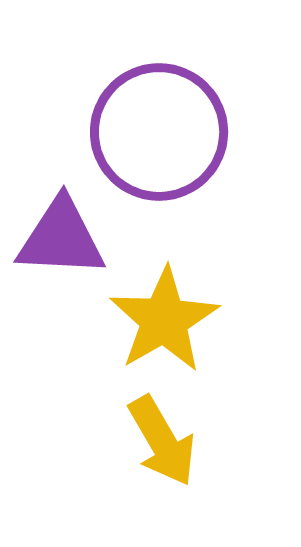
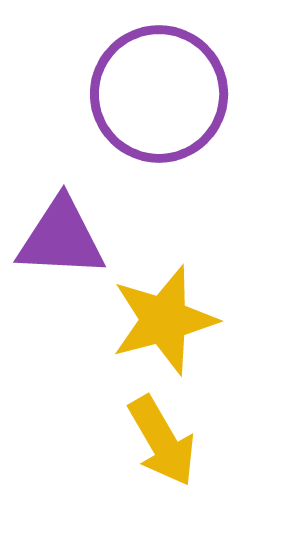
purple circle: moved 38 px up
yellow star: rotated 15 degrees clockwise
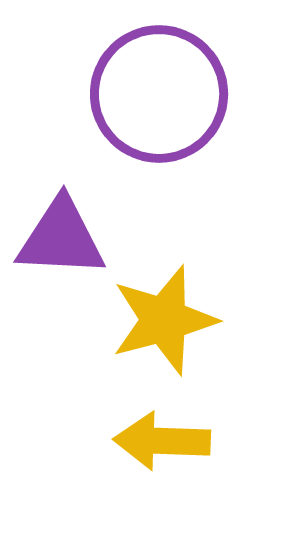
yellow arrow: rotated 122 degrees clockwise
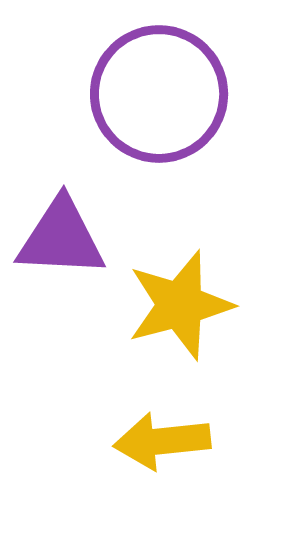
yellow star: moved 16 px right, 15 px up
yellow arrow: rotated 8 degrees counterclockwise
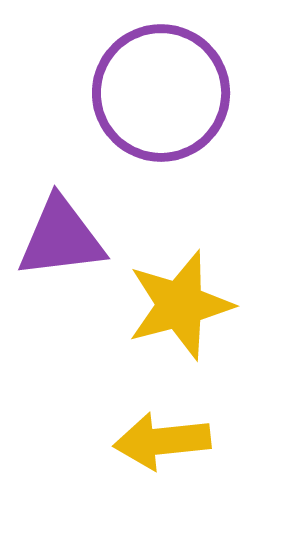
purple circle: moved 2 px right, 1 px up
purple triangle: rotated 10 degrees counterclockwise
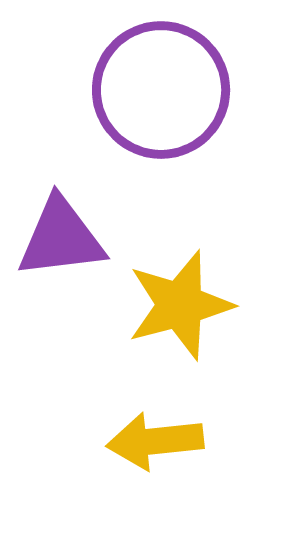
purple circle: moved 3 px up
yellow arrow: moved 7 px left
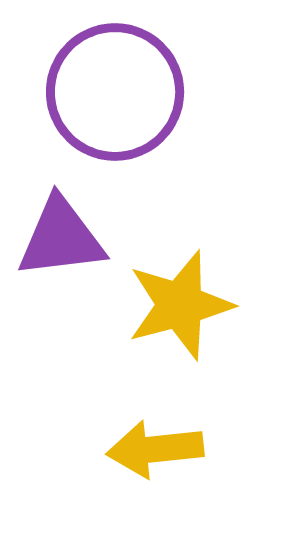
purple circle: moved 46 px left, 2 px down
yellow arrow: moved 8 px down
